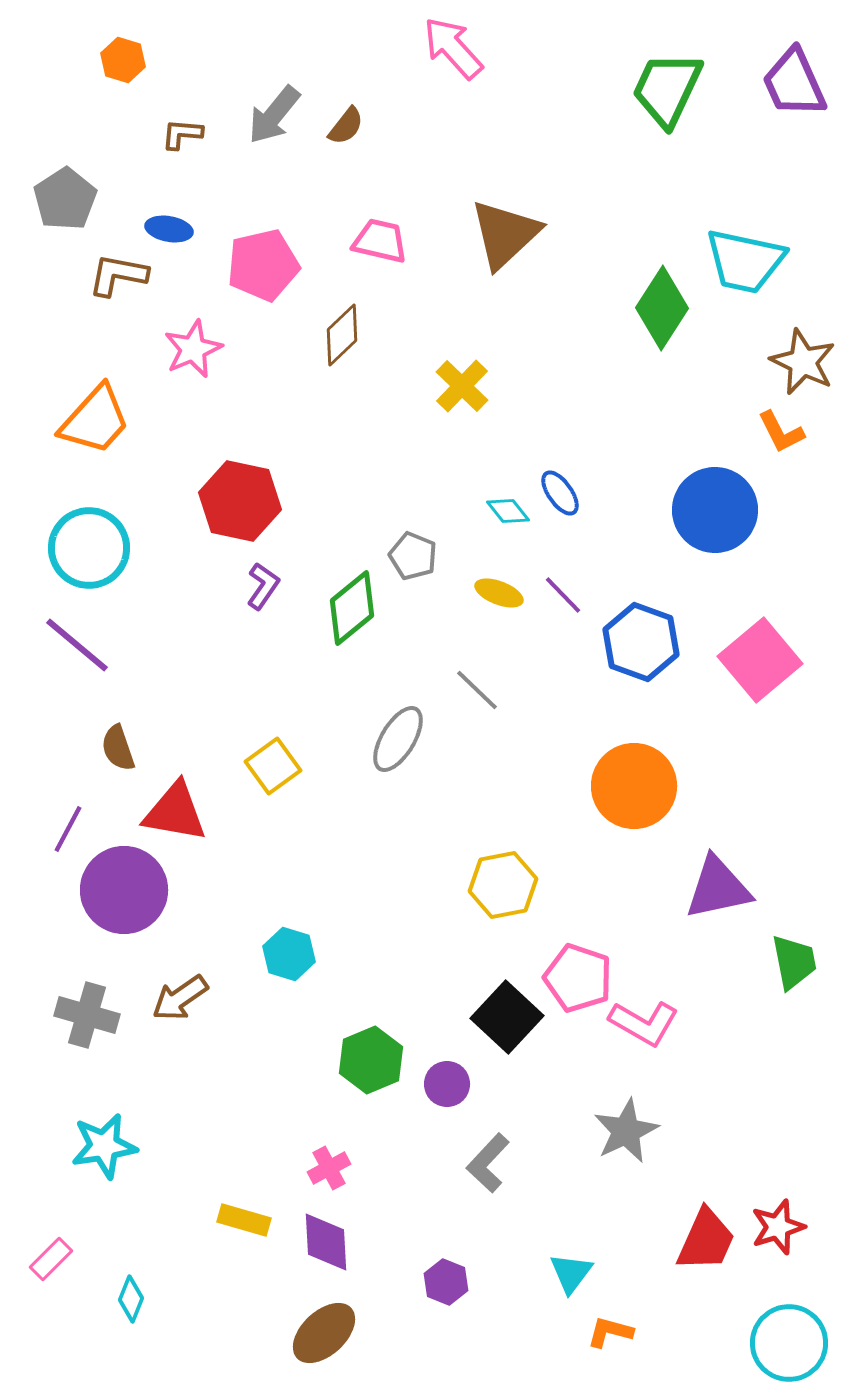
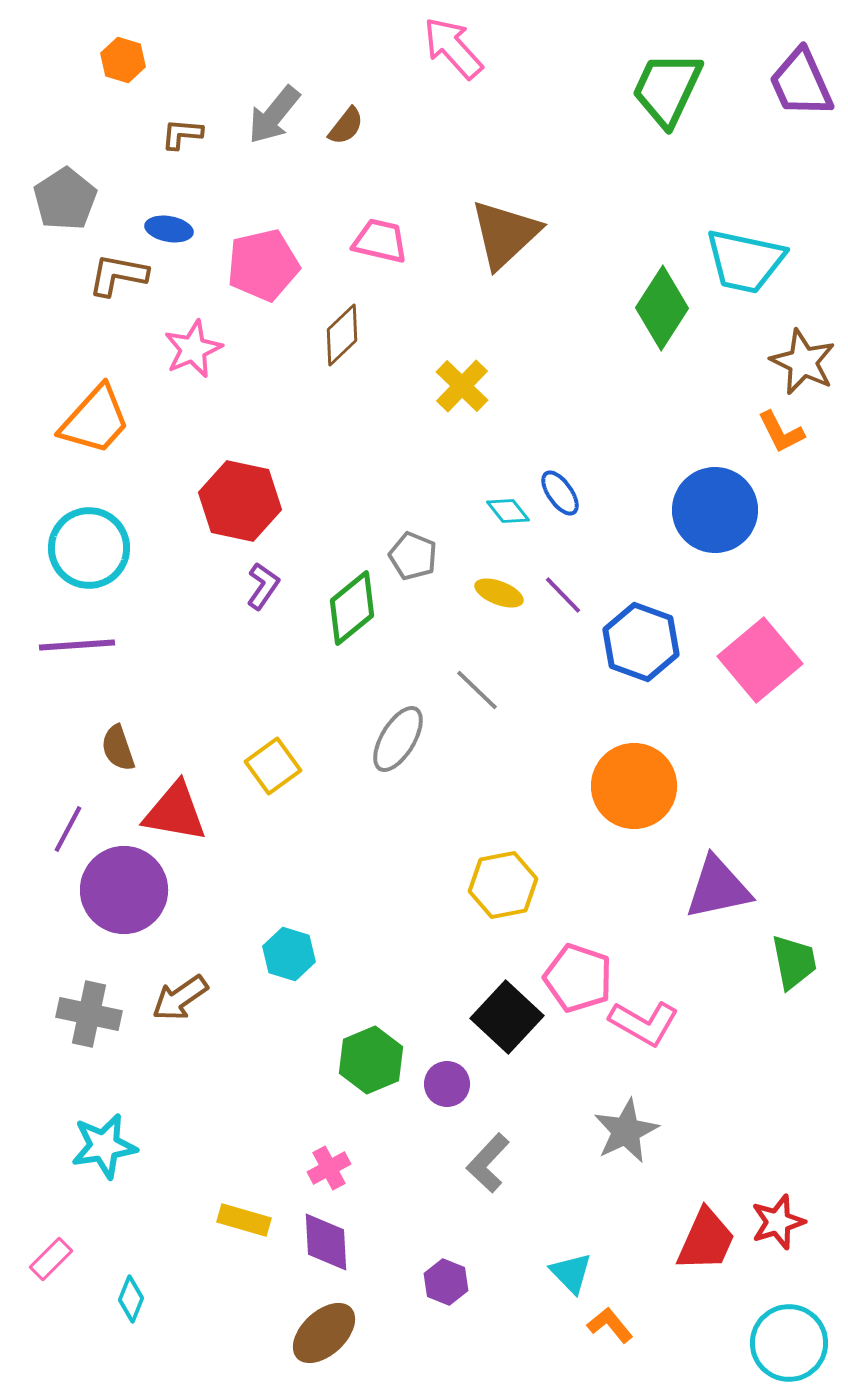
purple trapezoid at (794, 83): moved 7 px right
purple line at (77, 645): rotated 44 degrees counterclockwise
gray cross at (87, 1015): moved 2 px right, 1 px up; rotated 4 degrees counterclockwise
red star at (778, 1227): moved 5 px up
cyan triangle at (571, 1273): rotated 21 degrees counterclockwise
orange L-shape at (610, 1332): moved 7 px up; rotated 36 degrees clockwise
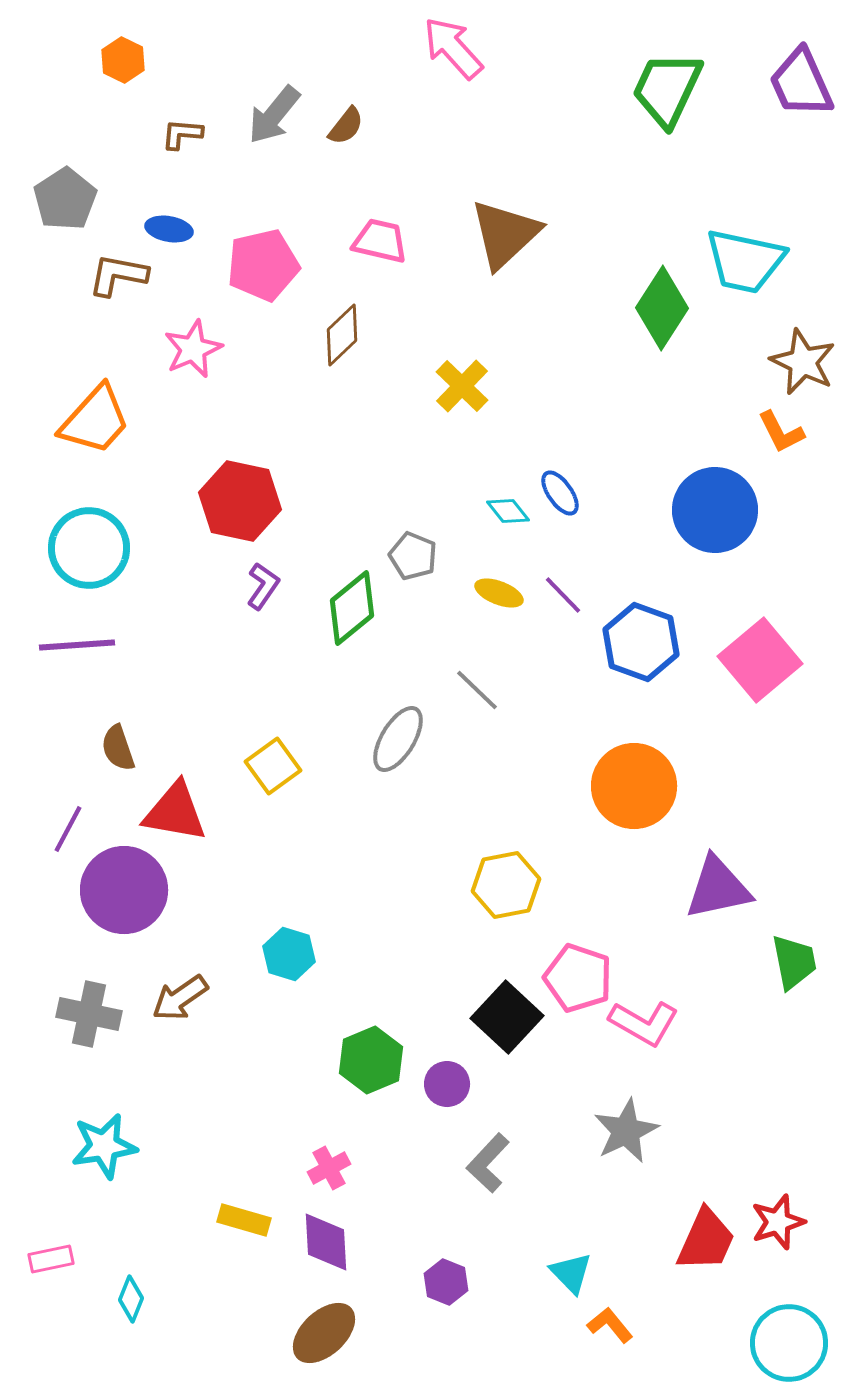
orange hexagon at (123, 60): rotated 9 degrees clockwise
yellow hexagon at (503, 885): moved 3 px right
pink rectangle at (51, 1259): rotated 33 degrees clockwise
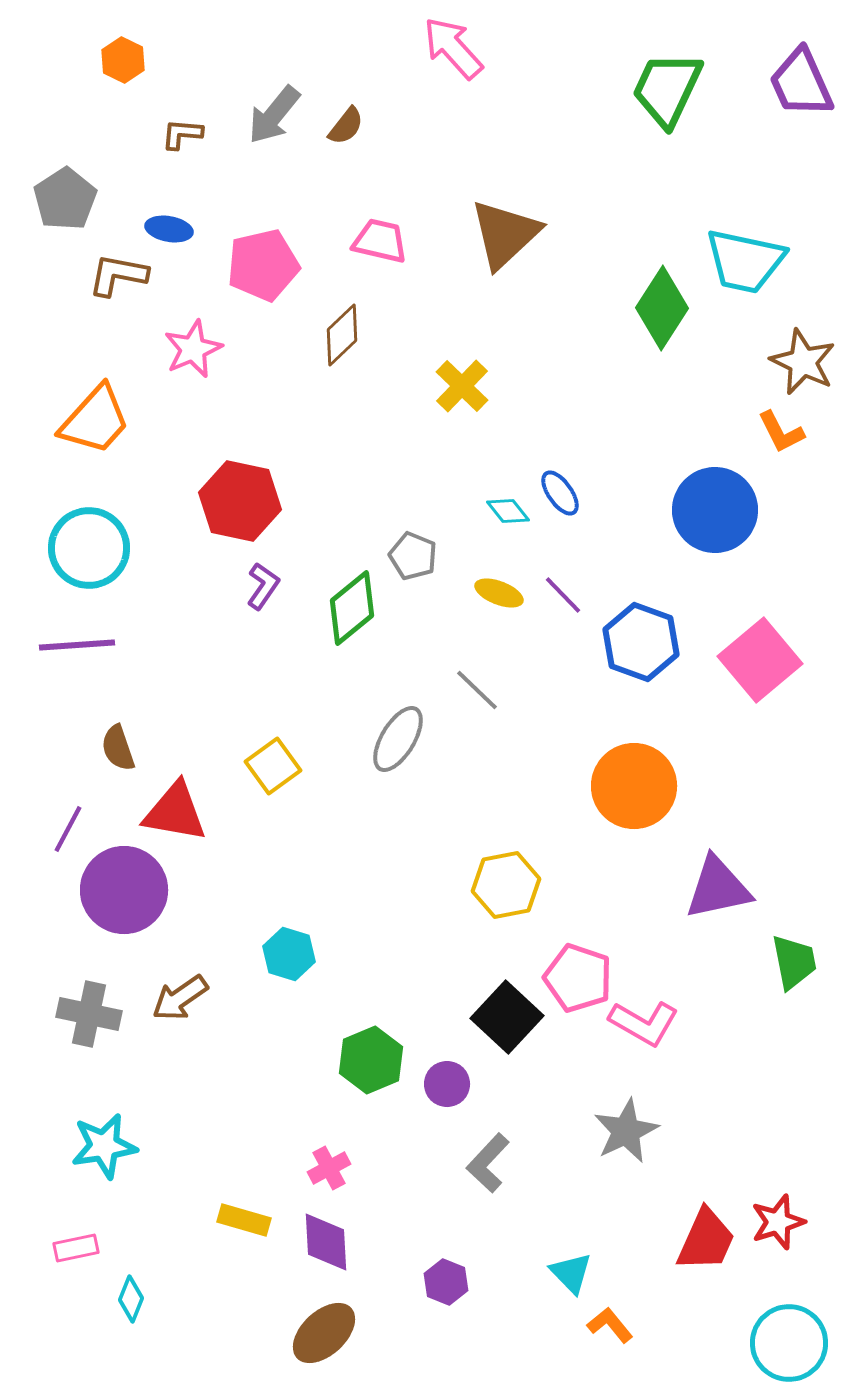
pink rectangle at (51, 1259): moved 25 px right, 11 px up
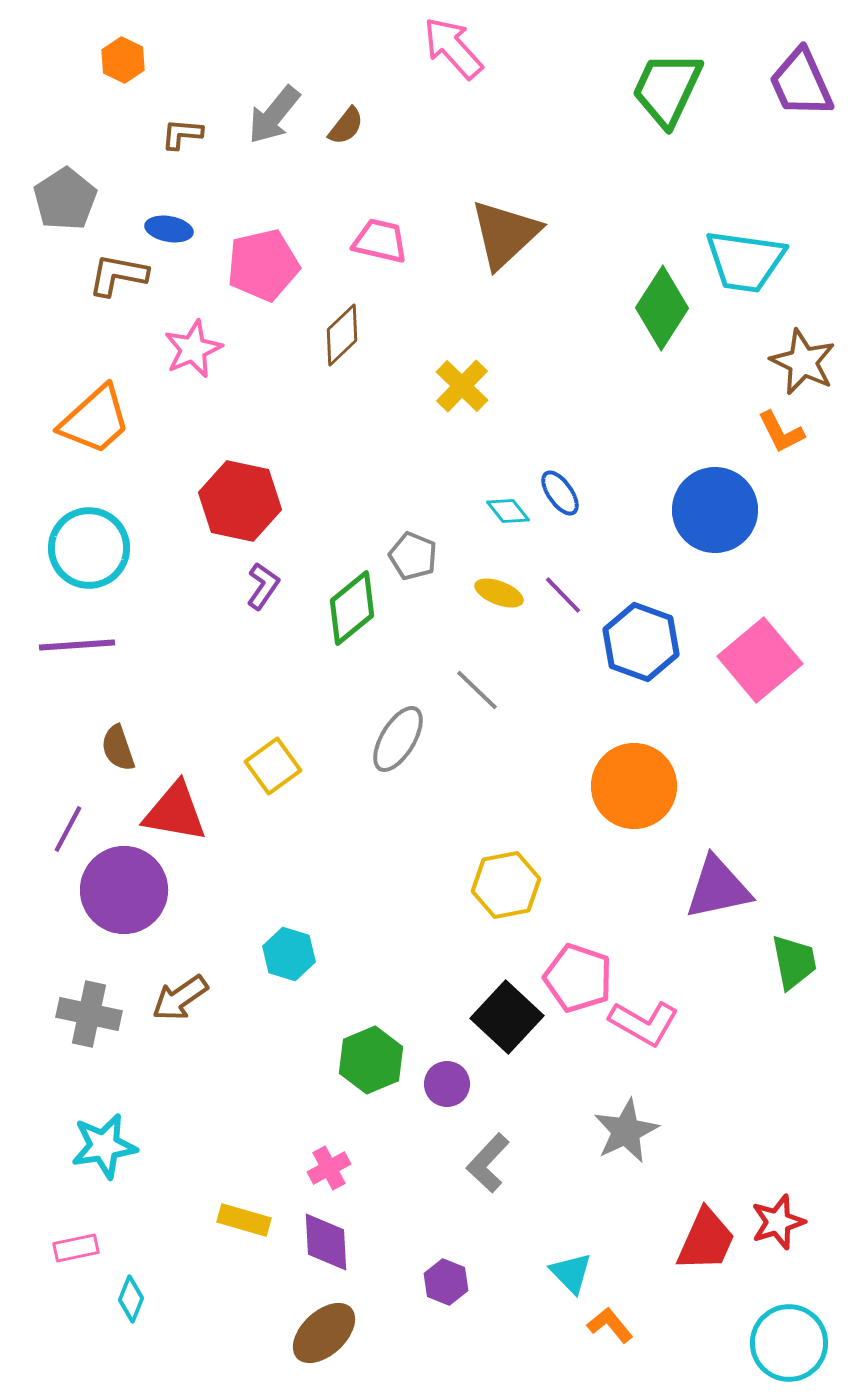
cyan trapezoid at (745, 261): rotated 4 degrees counterclockwise
orange trapezoid at (95, 420): rotated 6 degrees clockwise
